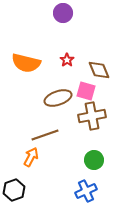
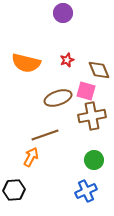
red star: rotated 16 degrees clockwise
black hexagon: rotated 15 degrees clockwise
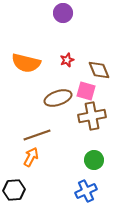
brown line: moved 8 px left
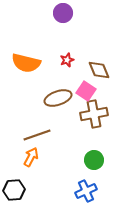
pink square: rotated 18 degrees clockwise
brown cross: moved 2 px right, 2 px up
